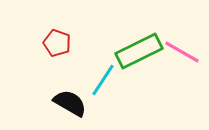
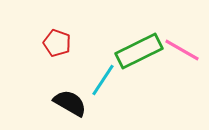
pink line: moved 2 px up
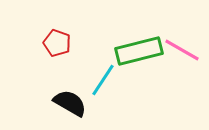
green rectangle: rotated 12 degrees clockwise
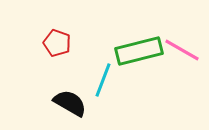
cyan line: rotated 12 degrees counterclockwise
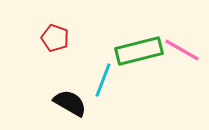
red pentagon: moved 2 px left, 5 px up
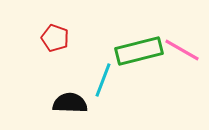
black semicircle: rotated 28 degrees counterclockwise
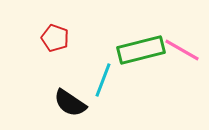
green rectangle: moved 2 px right, 1 px up
black semicircle: rotated 148 degrees counterclockwise
